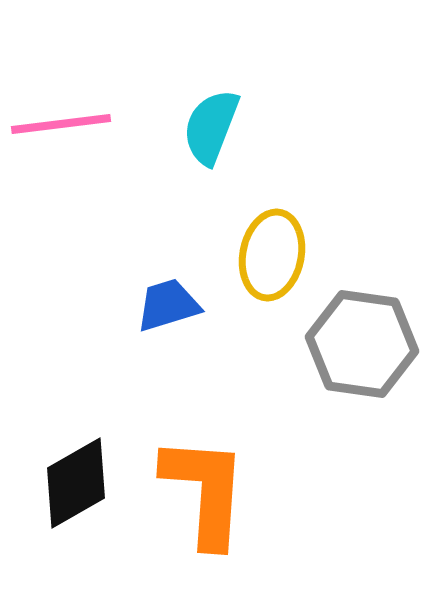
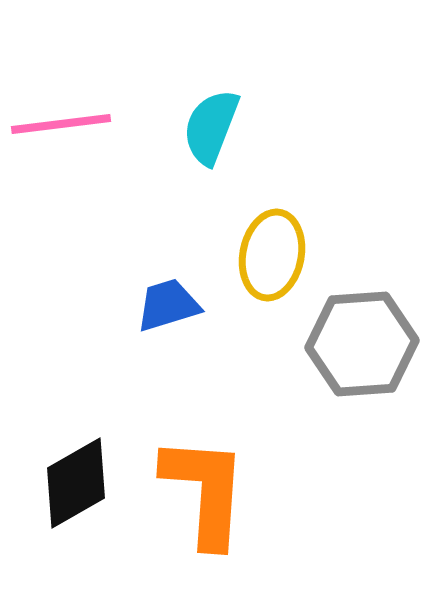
gray hexagon: rotated 12 degrees counterclockwise
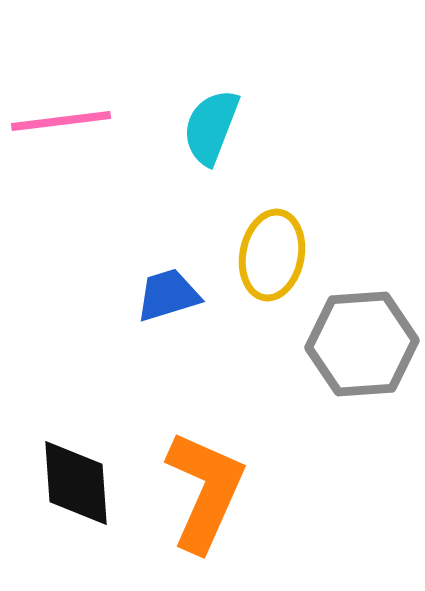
pink line: moved 3 px up
blue trapezoid: moved 10 px up
black diamond: rotated 64 degrees counterclockwise
orange L-shape: rotated 20 degrees clockwise
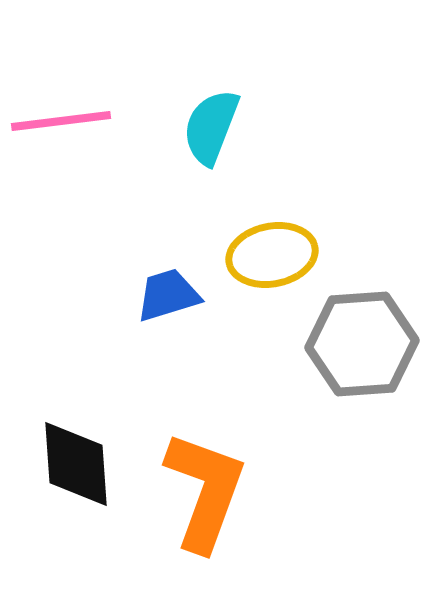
yellow ellipse: rotated 68 degrees clockwise
black diamond: moved 19 px up
orange L-shape: rotated 4 degrees counterclockwise
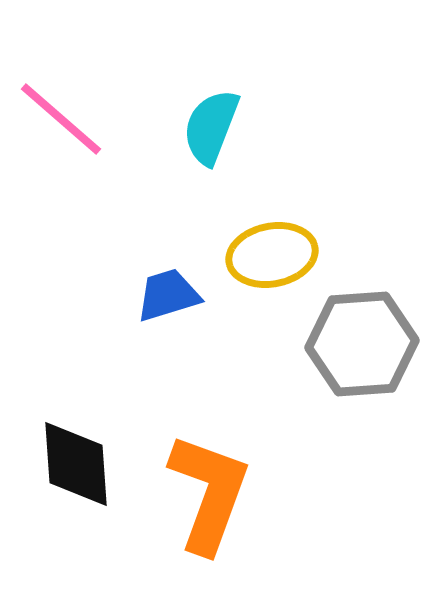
pink line: moved 2 px up; rotated 48 degrees clockwise
orange L-shape: moved 4 px right, 2 px down
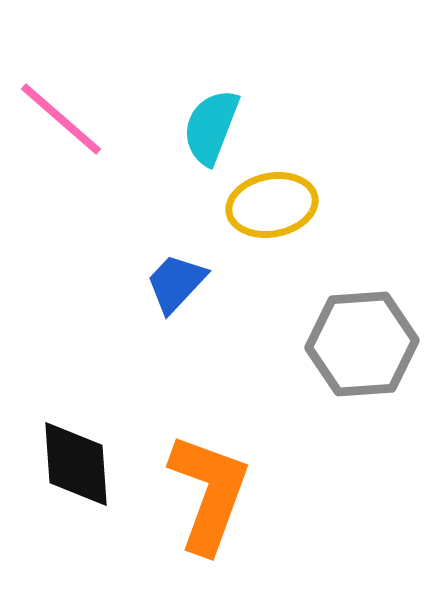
yellow ellipse: moved 50 px up
blue trapezoid: moved 8 px right, 12 px up; rotated 30 degrees counterclockwise
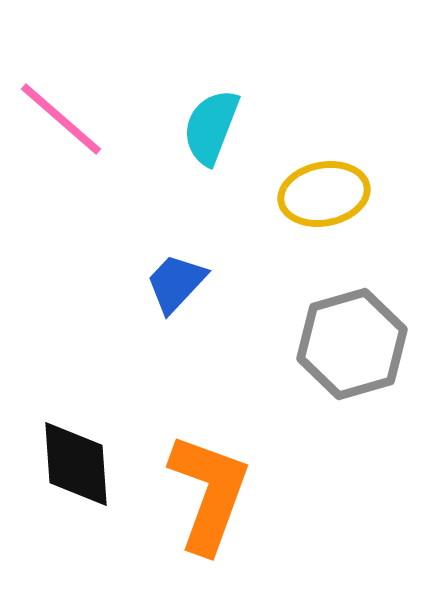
yellow ellipse: moved 52 px right, 11 px up
gray hexagon: moved 10 px left; rotated 12 degrees counterclockwise
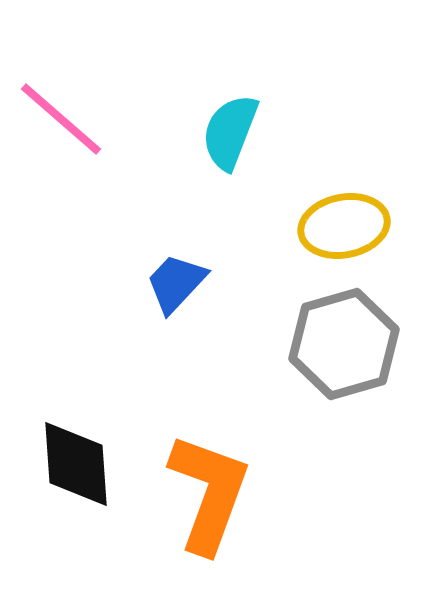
cyan semicircle: moved 19 px right, 5 px down
yellow ellipse: moved 20 px right, 32 px down
gray hexagon: moved 8 px left
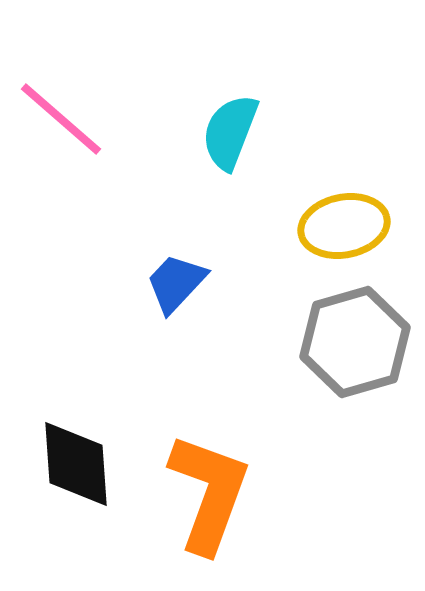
gray hexagon: moved 11 px right, 2 px up
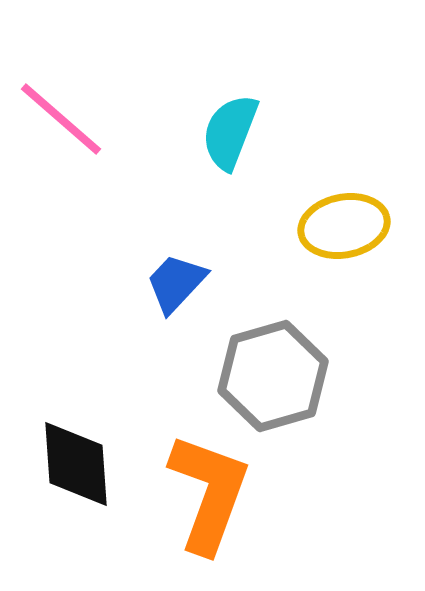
gray hexagon: moved 82 px left, 34 px down
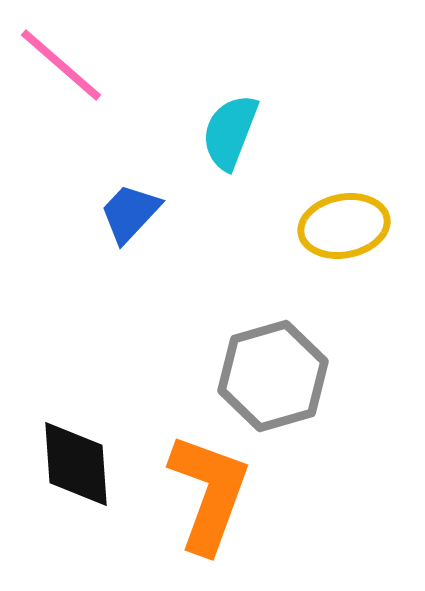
pink line: moved 54 px up
blue trapezoid: moved 46 px left, 70 px up
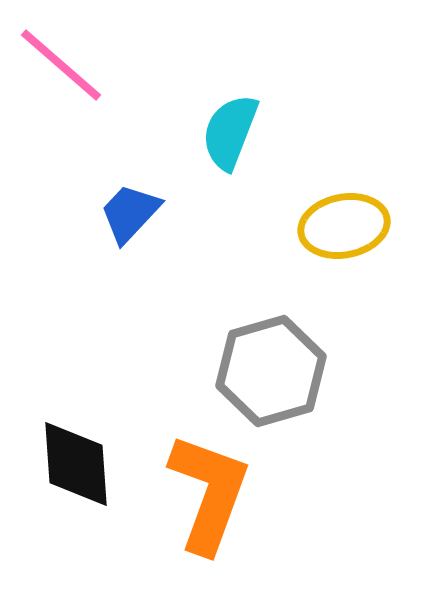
gray hexagon: moved 2 px left, 5 px up
